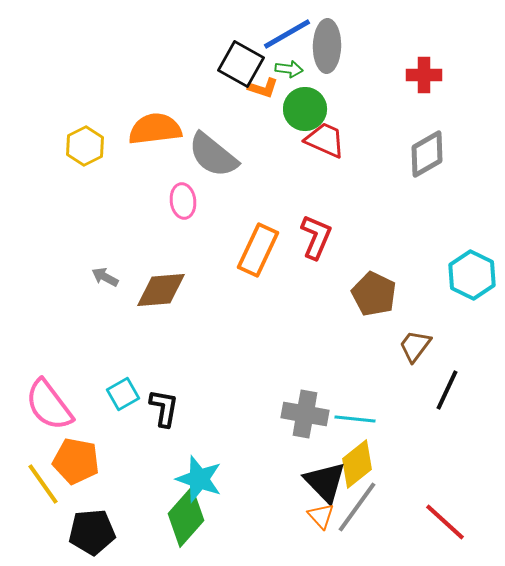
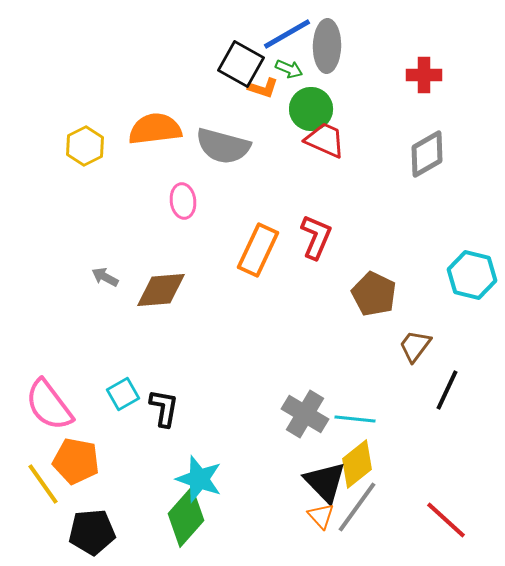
green arrow: rotated 16 degrees clockwise
green circle: moved 6 px right
gray semicircle: moved 10 px right, 9 px up; rotated 24 degrees counterclockwise
cyan hexagon: rotated 12 degrees counterclockwise
gray cross: rotated 21 degrees clockwise
red line: moved 1 px right, 2 px up
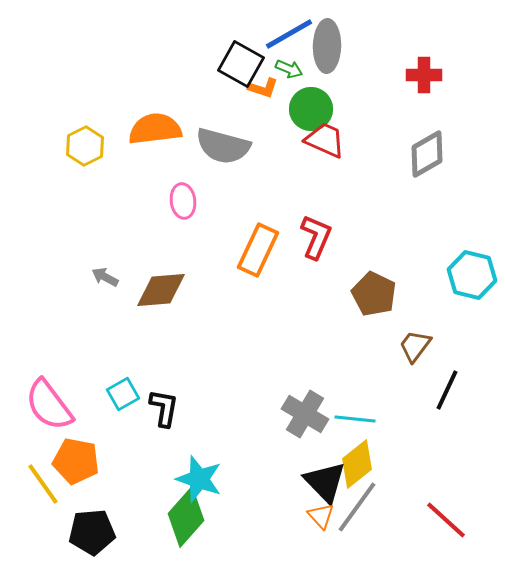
blue line: moved 2 px right
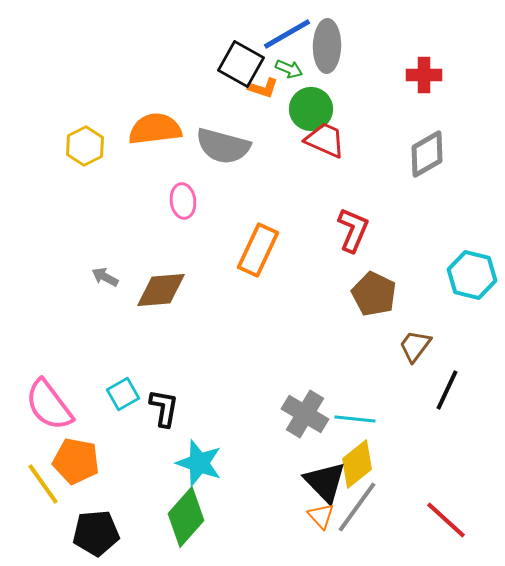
blue line: moved 2 px left
red L-shape: moved 37 px right, 7 px up
cyan star: moved 16 px up
black pentagon: moved 4 px right, 1 px down
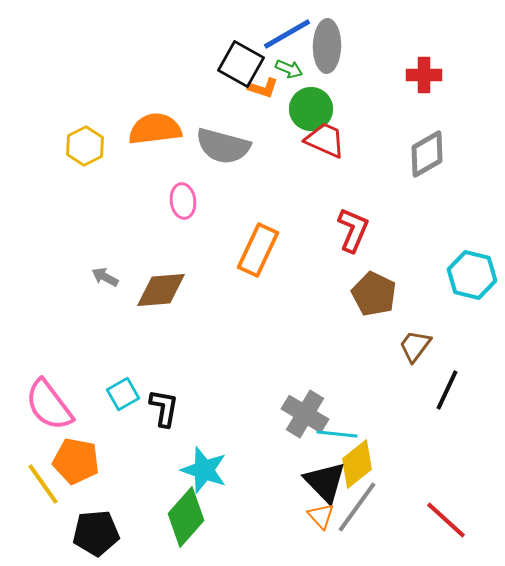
cyan line: moved 18 px left, 15 px down
cyan star: moved 5 px right, 7 px down
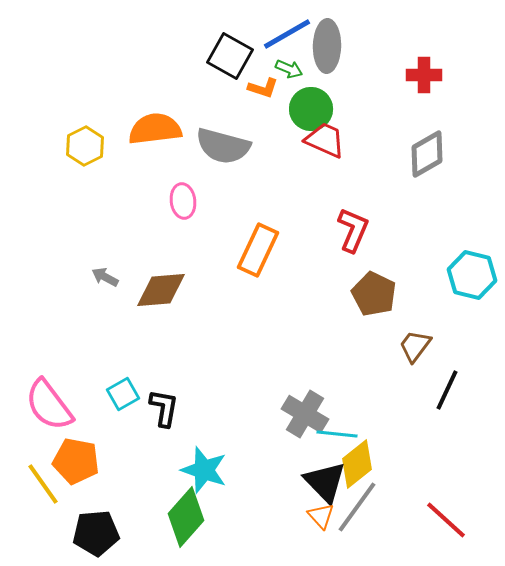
black square: moved 11 px left, 8 px up
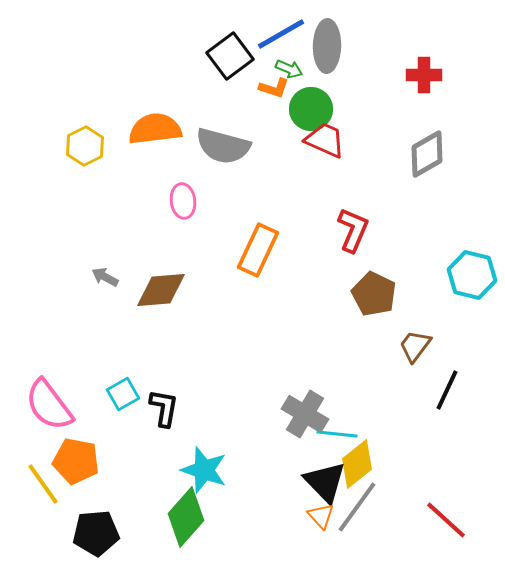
blue line: moved 6 px left
black square: rotated 24 degrees clockwise
orange L-shape: moved 11 px right
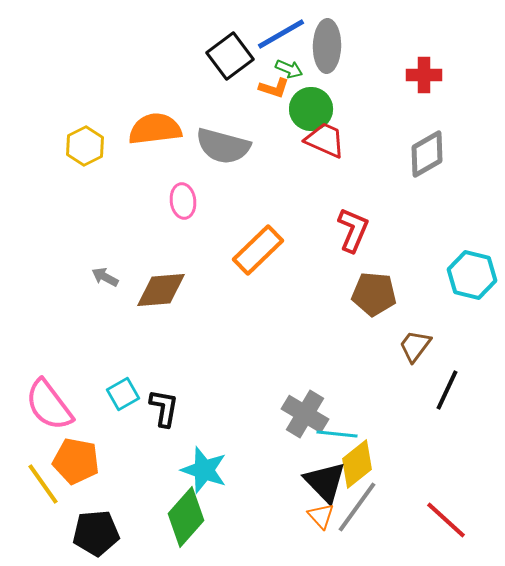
orange rectangle: rotated 21 degrees clockwise
brown pentagon: rotated 21 degrees counterclockwise
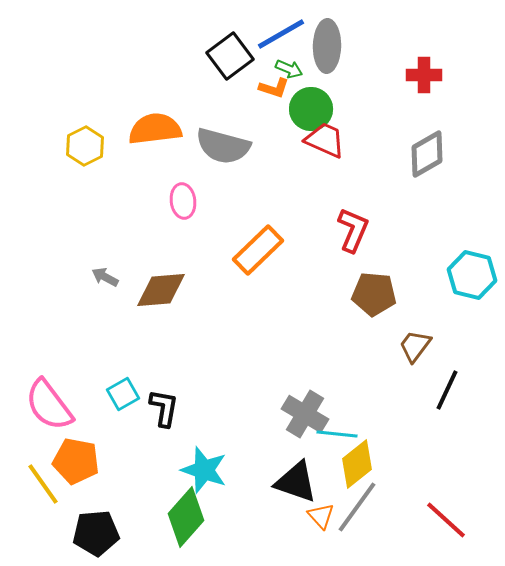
black triangle: moved 29 px left; rotated 27 degrees counterclockwise
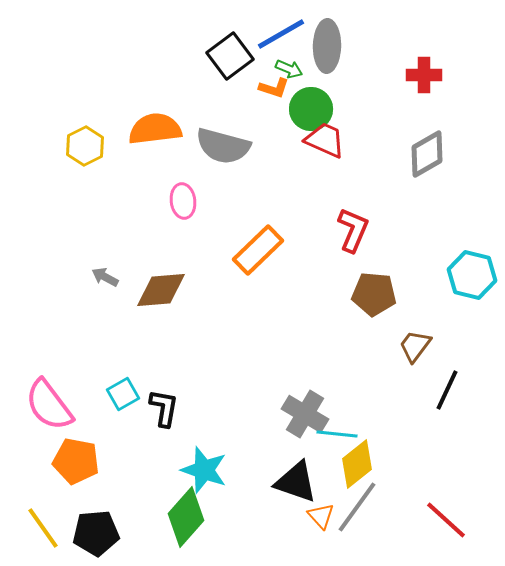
yellow line: moved 44 px down
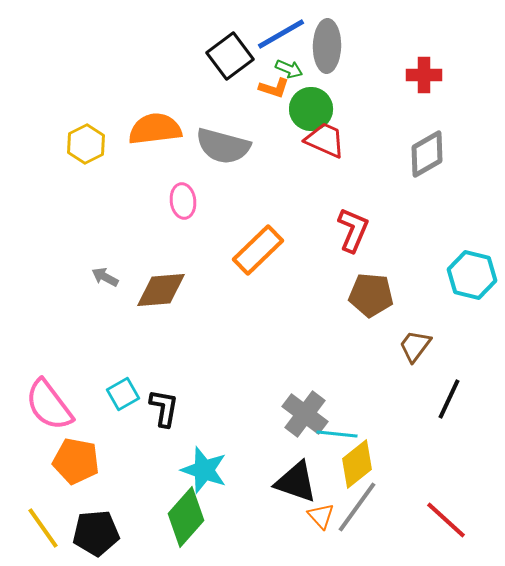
yellow hexagon: moved 1 px right, 2 px up
brown pentagon: moved 3 px left, 1 px down
black line: moved 2 px right, 9 px down
gray cross: rotated 6 degrees clockwise
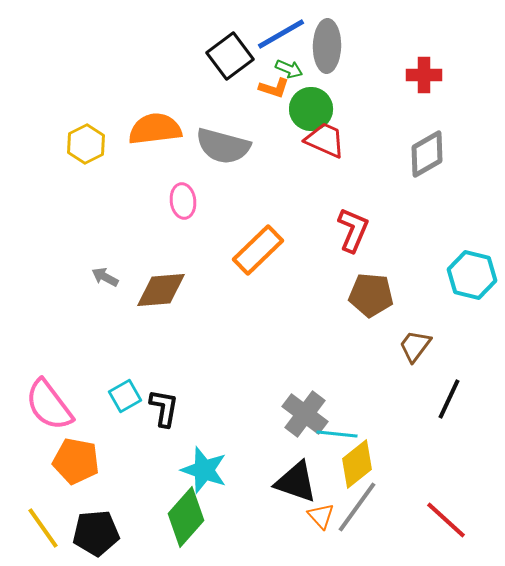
cyan square: moved 2 px right, 2 px down
